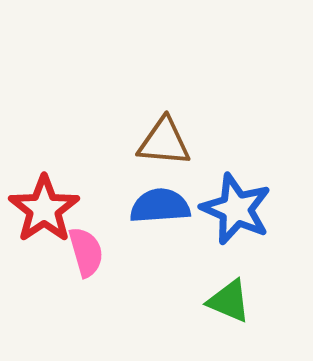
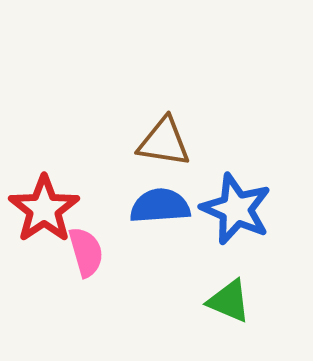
brown triangle: rotated 4 degrees clockwise
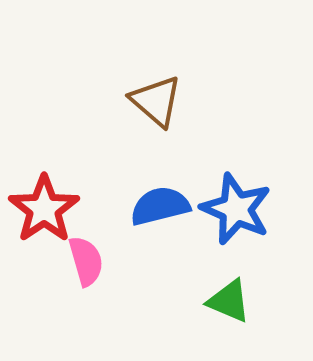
brown triangle: moved 8 px left, 41 px up; rotated 32 degrees clockwise
blue semicircle: rotated 10 degrees counterclockwise
pink semicircle: moved 9 px down
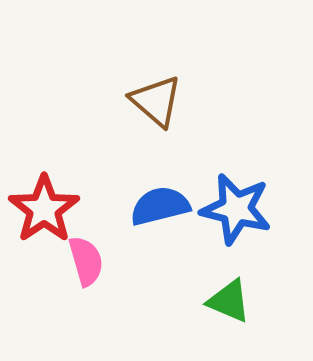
blue star: rotated 10 degrees counterclockwise
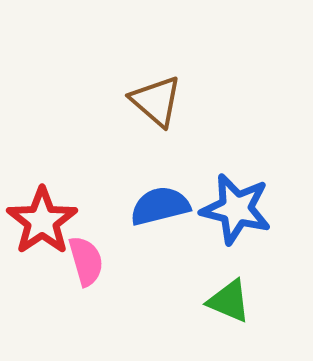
red star: moved 2 px left, 12 px down
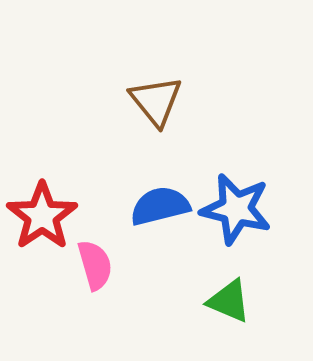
brown triangle: rotated 10 degrees clockwise
red star: moved 5 px up
pink semicircle: moved 9 px right, 4 px down
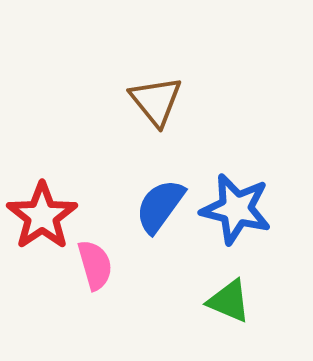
blue semicircle: rotated 40 degrees counterclockwise
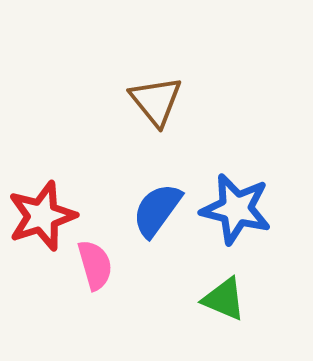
blue semicircle: moved 3 px left, 4 px down
red star: rotated 16 degrees clockwise
green triangle: moved 5 px left, 2 px up
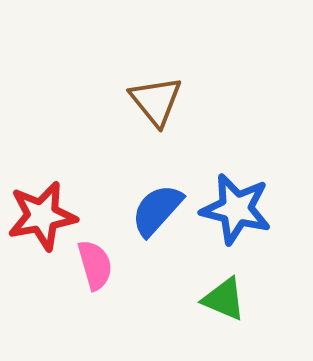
blue semicircle: rotated 6 degrees clockwise
red star: rotated 8 degrees clockwise
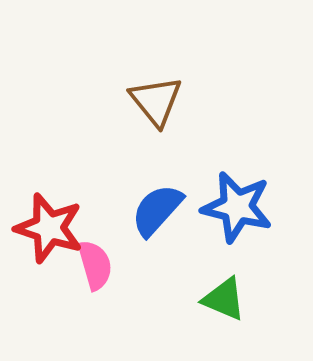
blue star: moved 1 px right, 2 px up
red star: moved 7 px right, 12 px down; rotated 28 degrees clockwise
